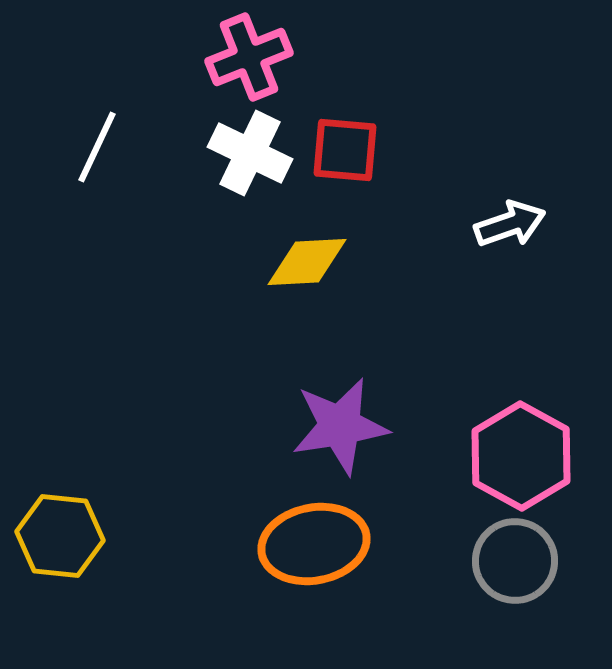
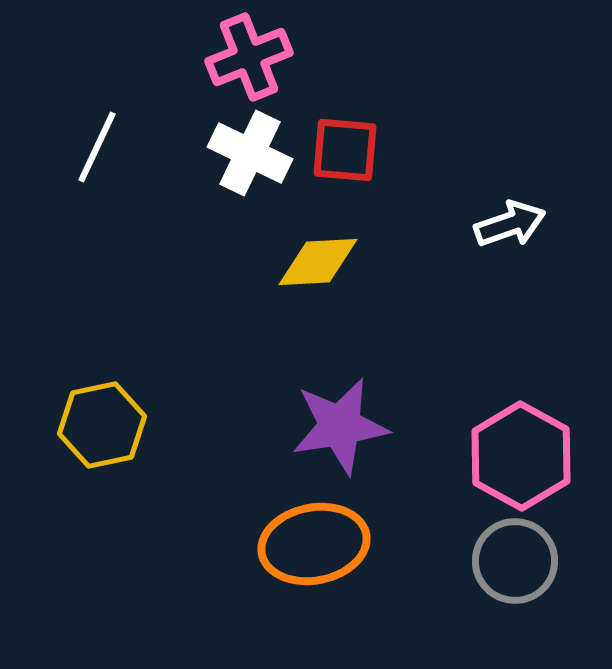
yellow diamond: moved 11 px right
yellow hexagon: moved 42 px right, 111 px up; rotated 18 degrees counterclockwise
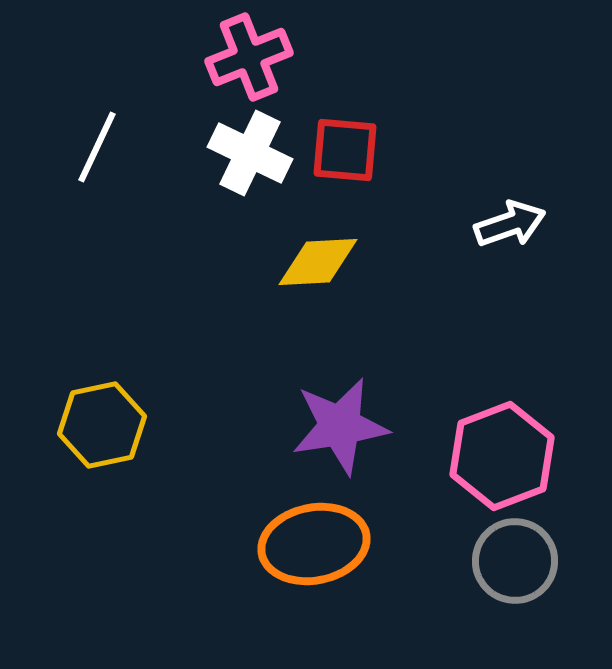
pink hexagon: moved 19 px left; rotated 10 degrees clockwise
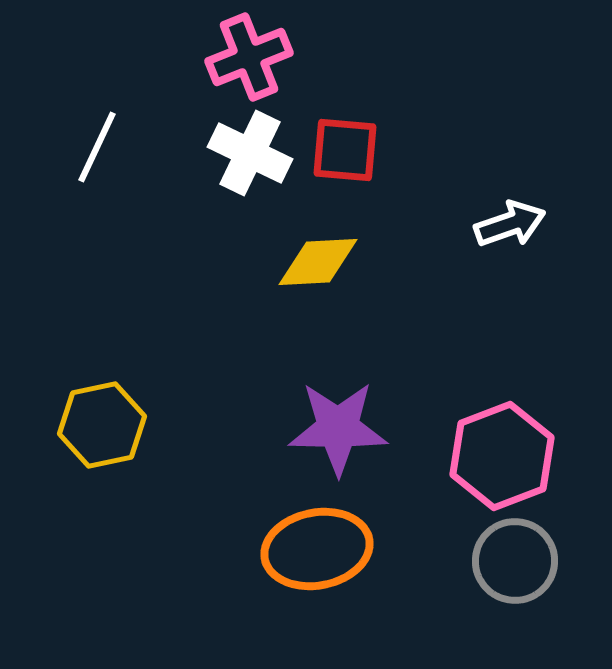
purple star: moved 2 px left, 2 px down; rotated 10 degrees clockwise
orange ellipse: moved 3 px right, 5 px down
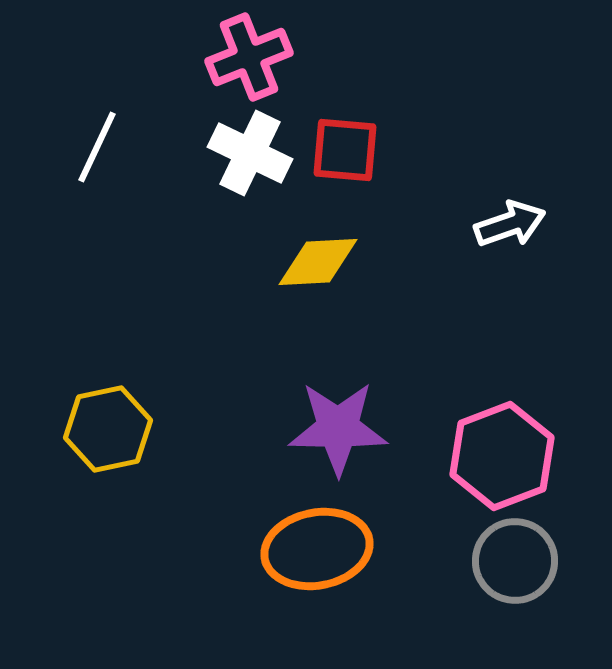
yellow hexagon: moved 6 px right, 4 px down
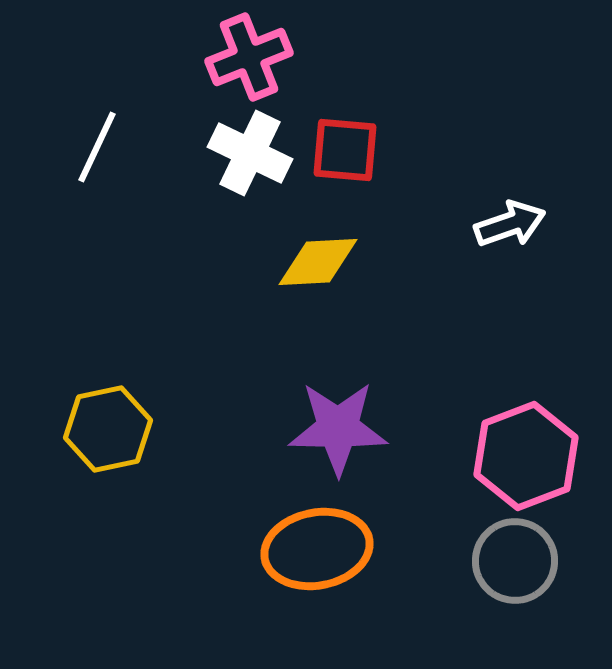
pink hexagon: moved 24 px right
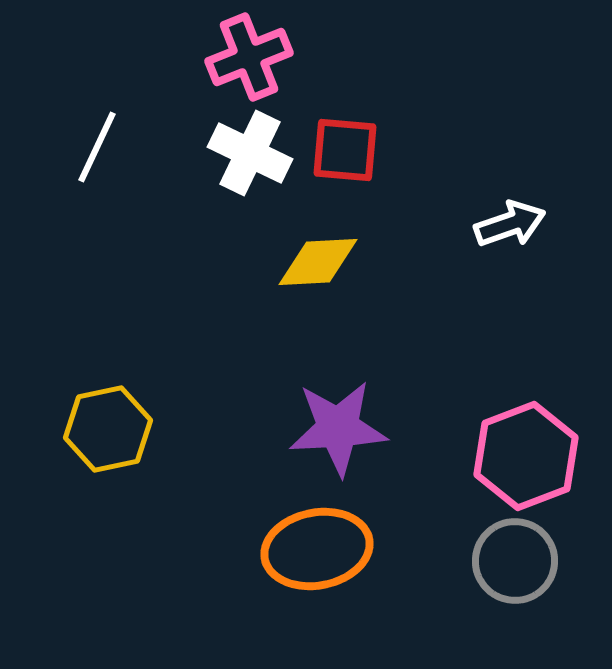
purple star: rotated 4 degrees counterclockwise
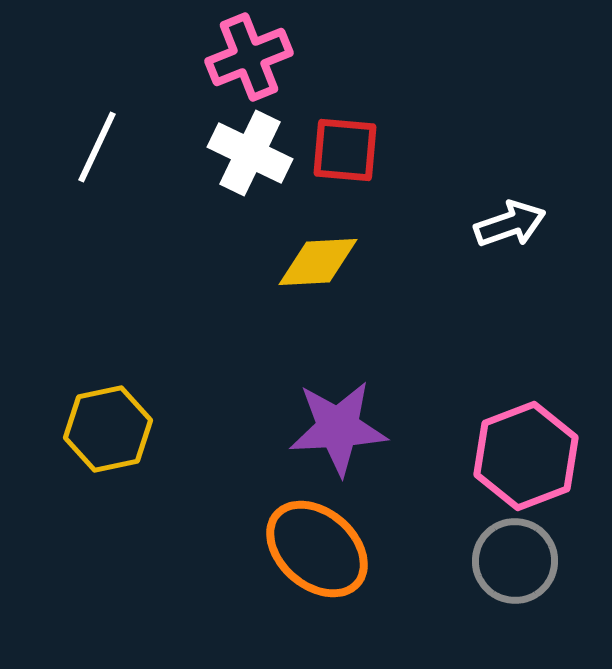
orange ellipse: rotated 52 degrees clockwise
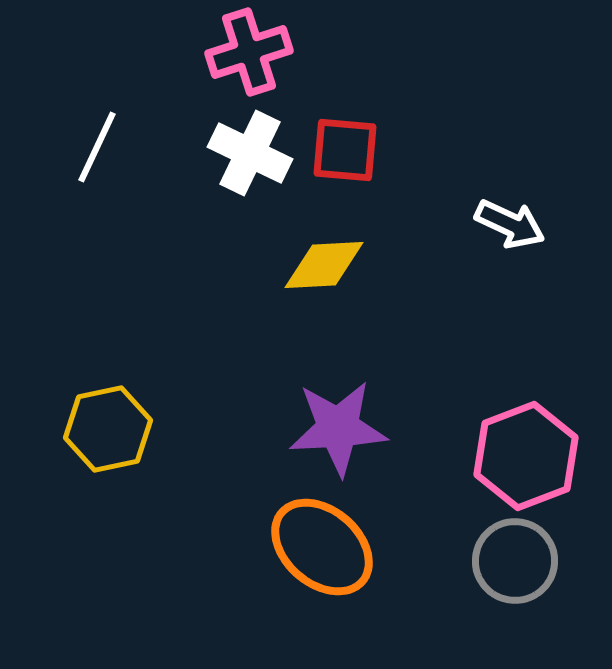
pink cross: moved 5 px up; rotated 4 degrees clockwise
white arrow: rotated 44 degrees clockwise
yellow diamond: moved 6 px right, 3 px down
orange ellipse: moved 5 px right, 2 px up
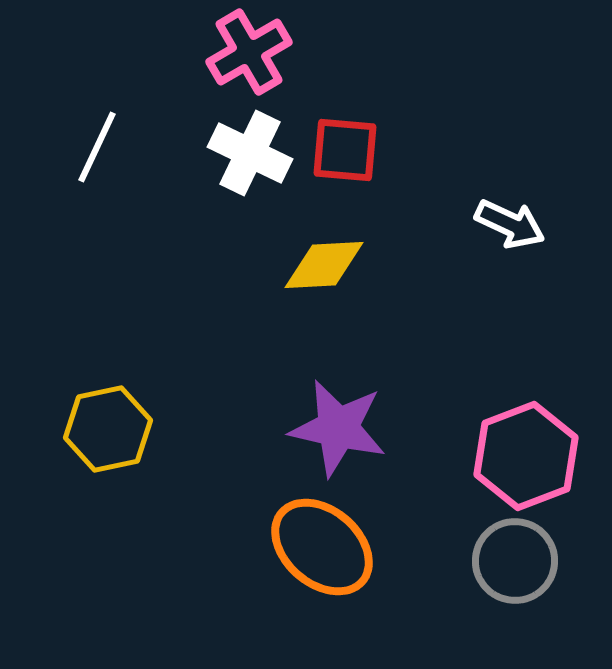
pink cross: rotated 12 degrees counterclockwise
purple star: rotated 16 degrees clockwise
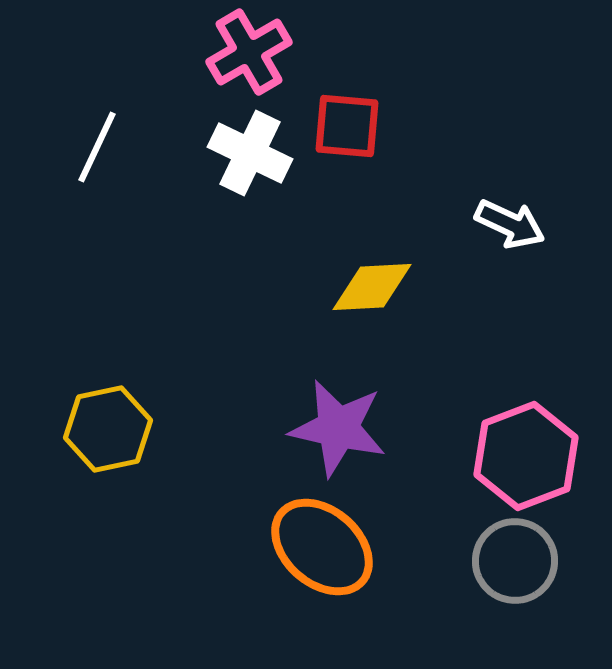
red square: moved 2 px right, 24 px up
yellow diamond: moved 48 px right, 22 px down
